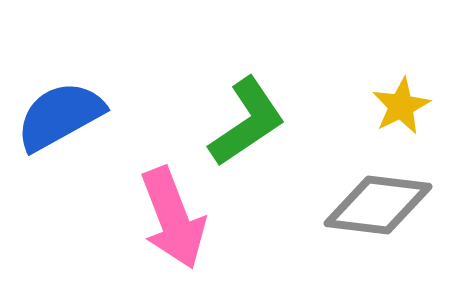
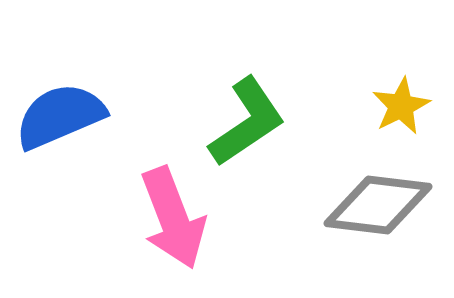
blue semicircle: rotated 6 degrees clockwise
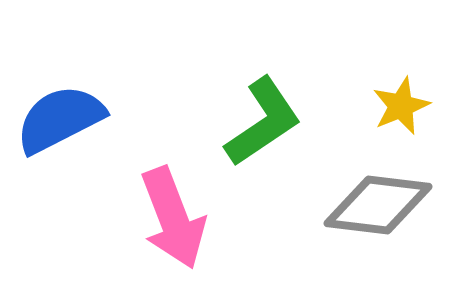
yellow star: rotated 4 degrees clockwise
blue semicircle: moved 3 px down; rotated 4 degrees counterclockwise
green L-shape: moved 16 px right
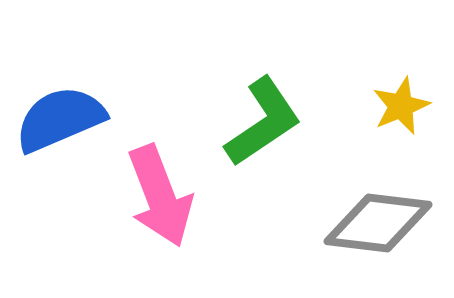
blue semicircle: rotated 4 degrees clockwise
gray diamond: moved 18 px down
pink arrow: moved 13 px left, 22 px up
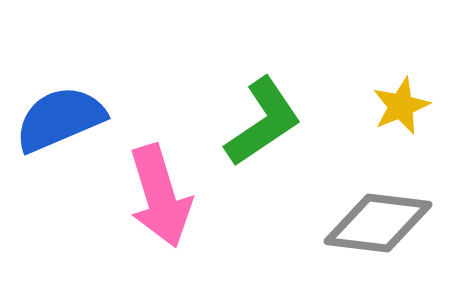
pink arrow: rotated 4 degrees clockwise
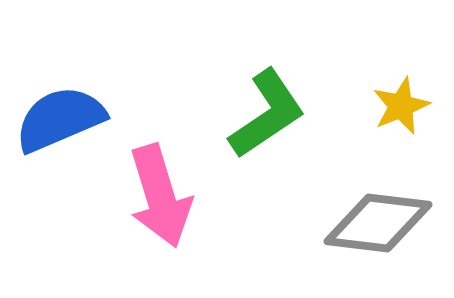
green L-shape: moved 4 px right, 8 px up
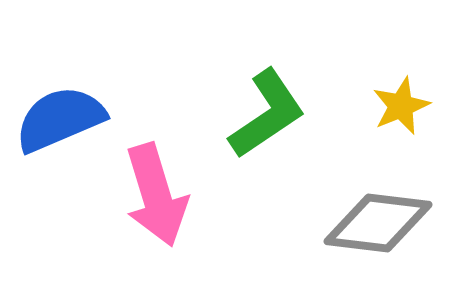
pink arrow: moved 4 px left, 1 px up
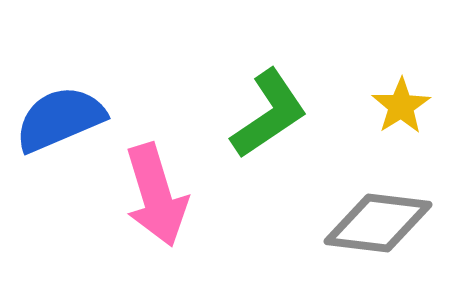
yellow star: rotated 10 degrees counterclockwise
green L-shape: moved 2 px right
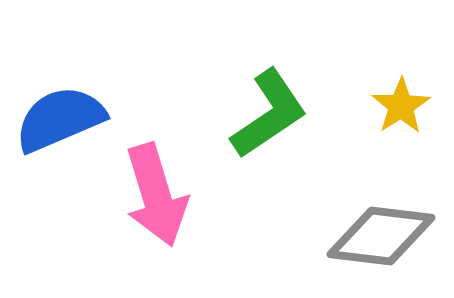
gray diamond: moved 3 px right, 13 px down
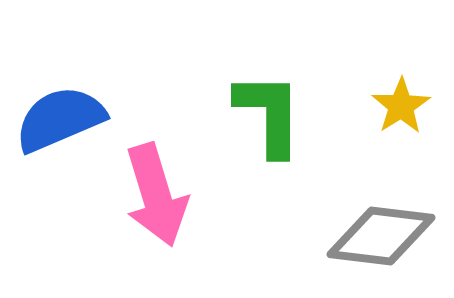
green L-shape: rotated 56 degrees counterclockwise
